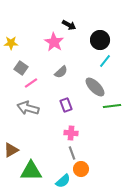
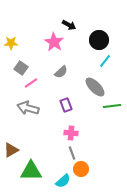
black circle: moved 1 px left
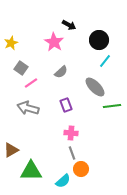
yellow star: rotated 24 degrees counterclockwise
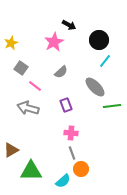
pink star: rotated 12 degrees clockwise
pink line: moved 4 px right, 3 px down; rotated 72 degrees clockwise
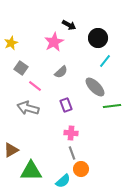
black circle: moved 1 px left, 2 px up
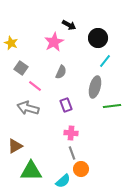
yellow star: rotated 24 degrees counterclockwise
gray semicircle: rotated 24 degrees counterclockwise
gray ellipse: rotated 60 degrees clockwise
brown triangle: moved 4 px right, 4 px up
